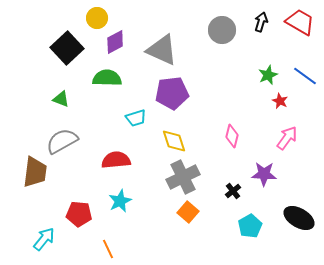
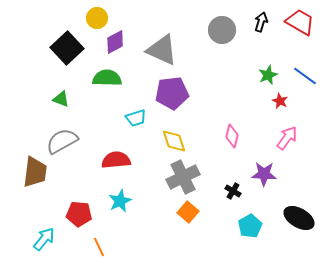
black cross: rotated 21 degrees counterclockwise
orange line: moved 9 px left, 2 px up
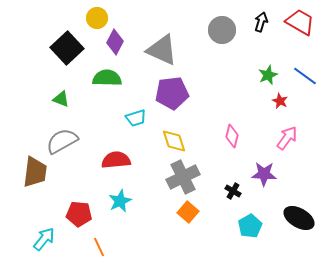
purple diamond: rotated 35 degrees counterclockwise
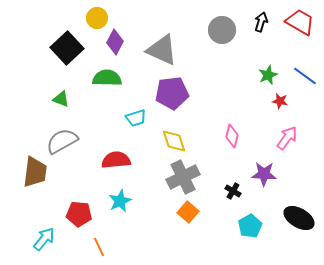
red star: rotated 14 degrees counterclockwise
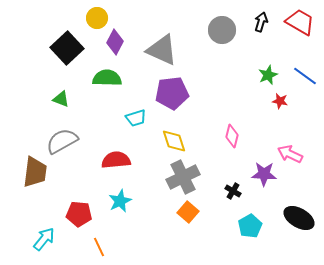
pink arrow: moved 3 px right, 16 px down; rotated 100 degrees counterclockwise
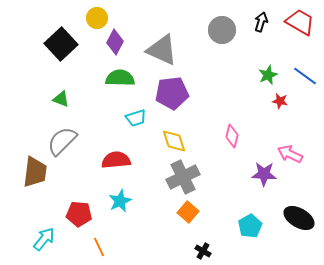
black square: moved 6 px left, 4 px up
green semicircle: moved 13 px right
gray semicircle: rotated 16 degrees counterclockwise
black cross: moved 30 px left, 60 px down
